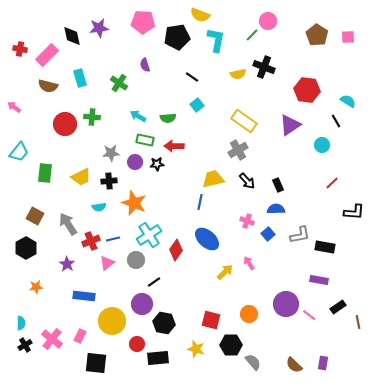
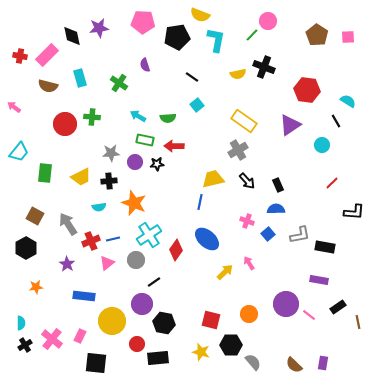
red cross at (20, 49): moved 7 px down
yellow star at (196, 349): moved 5 px right, 3 px down
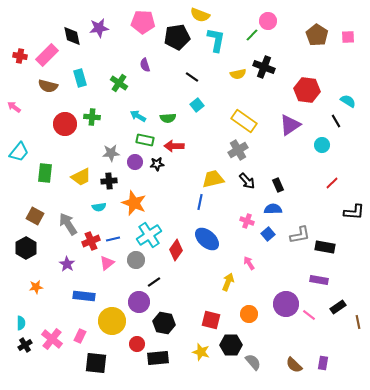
blue semicircle at (276, 209): moved 3 px left
yellow arrow at (225, 272): moved 3 px right, 10 px down; rotated 24 degrees counterclockwise
purple circle at (142, 304): moved 3 px left, 2 px up
